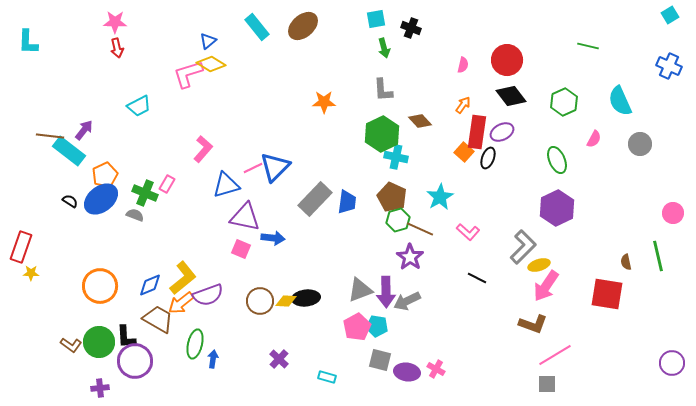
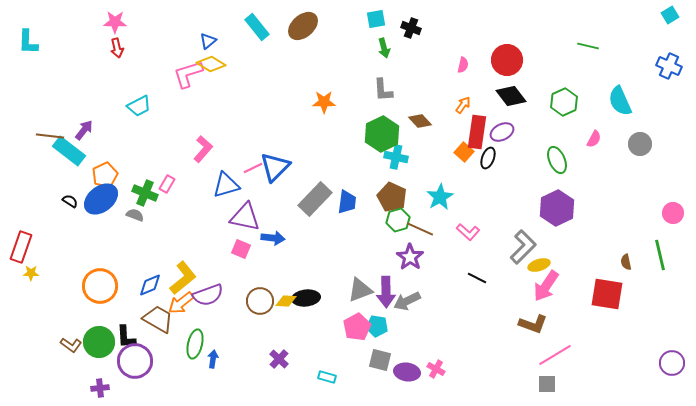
green line at (658, 256): moved 2 px right, 1 px up
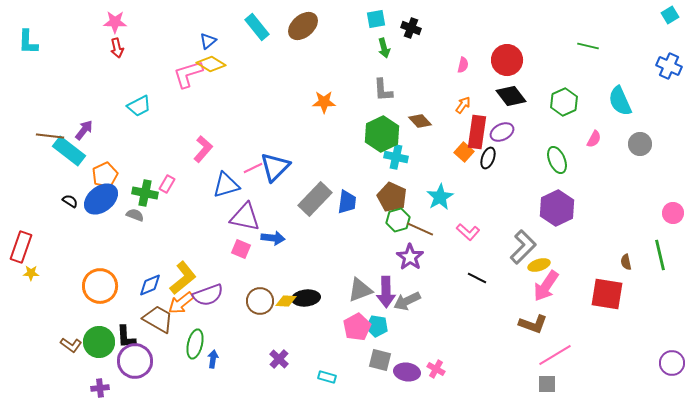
green cross at (145, 193): rotated 10 degrees counterclockwise
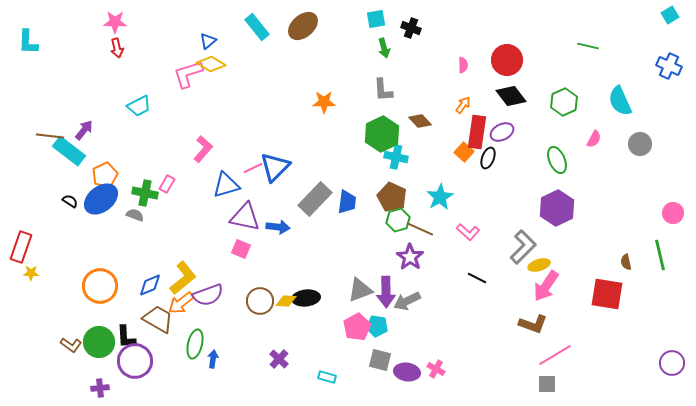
pink semicircle at (463, 65): rotated 14 degrees counterclockwise
blue arrow at (273, 238): moved 5 px right, 11 px up
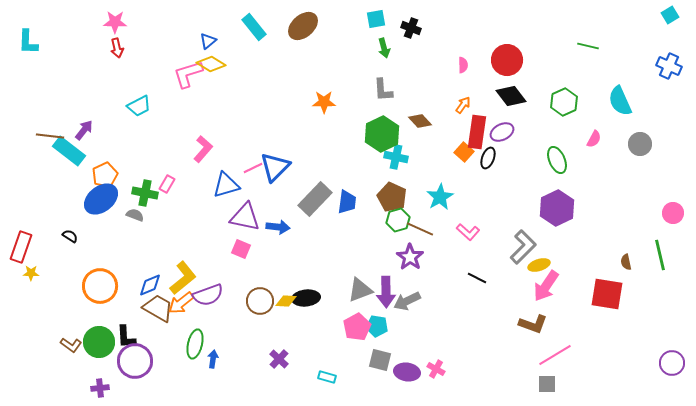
cyan rectangle at (257, 27): moved 3 px left
black semicircle at (70, 201): moved 35 px down
brown trapezoid at (158, 319): moved 11 px up
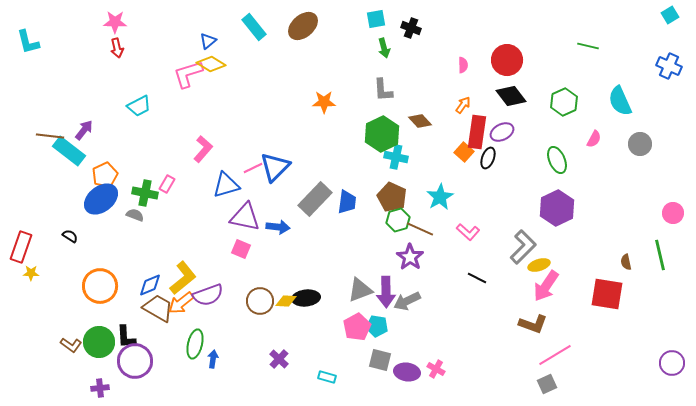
cyan L-shape at (28, 42): rotated 16 degrees counterclockwise
gray square at (547, 384): rotated 24 degrees counterclockwise
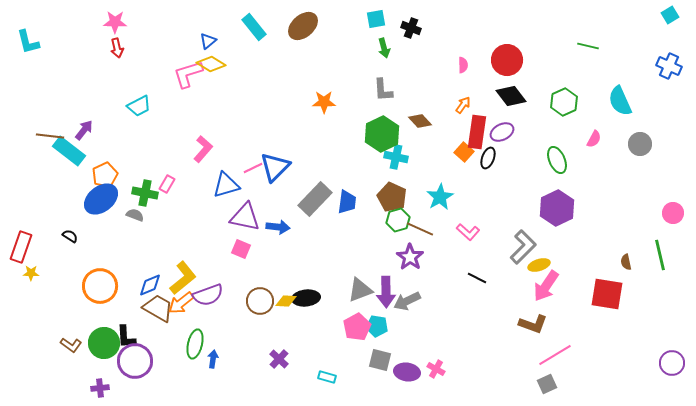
green circle at (99, 342): moved 5 px right, 1 px down
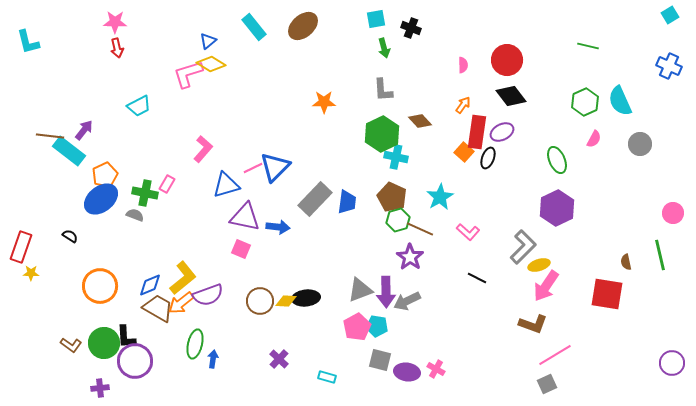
green hexagon at (564, 102): moved 21 px right
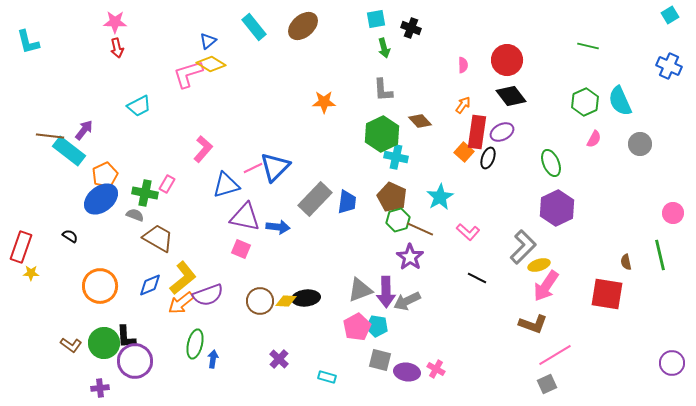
green ellipse at (557, 160): moved 6 px left, 3 px down
brown trapezoid at (158, 308): moved 70 px up
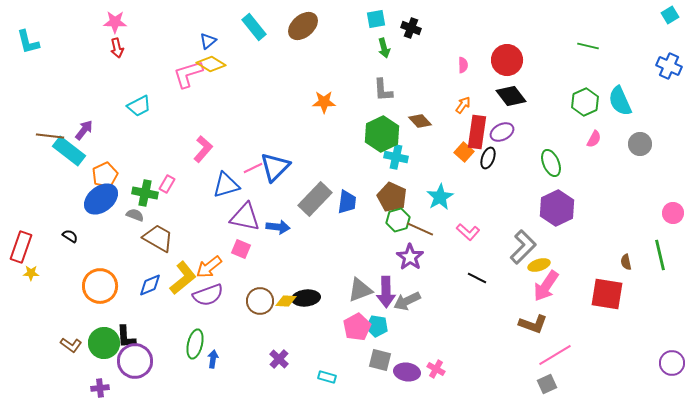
orange arrow at (181, 303): moved 28 px right, 36 px up
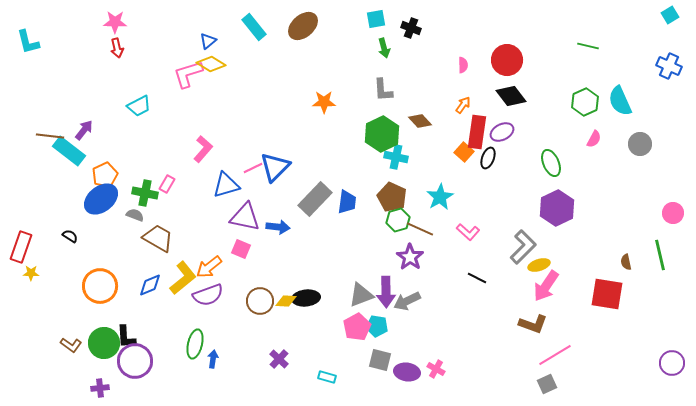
gray triangle at (360, 290): moved 1 px right, 5 px down
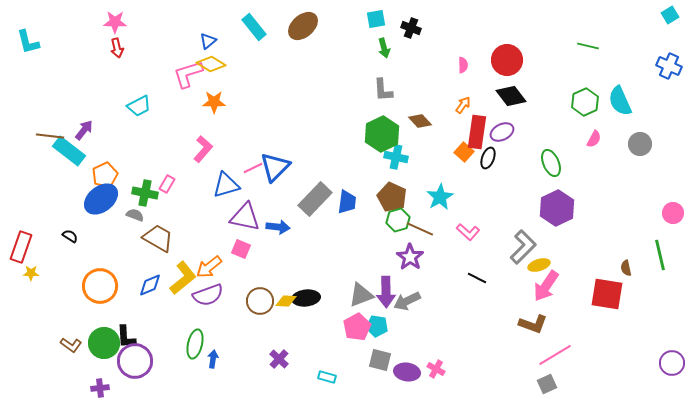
orange star at (324, 102): moved 110 px left
brown semicircle at (626, 262): moved 6 px down
